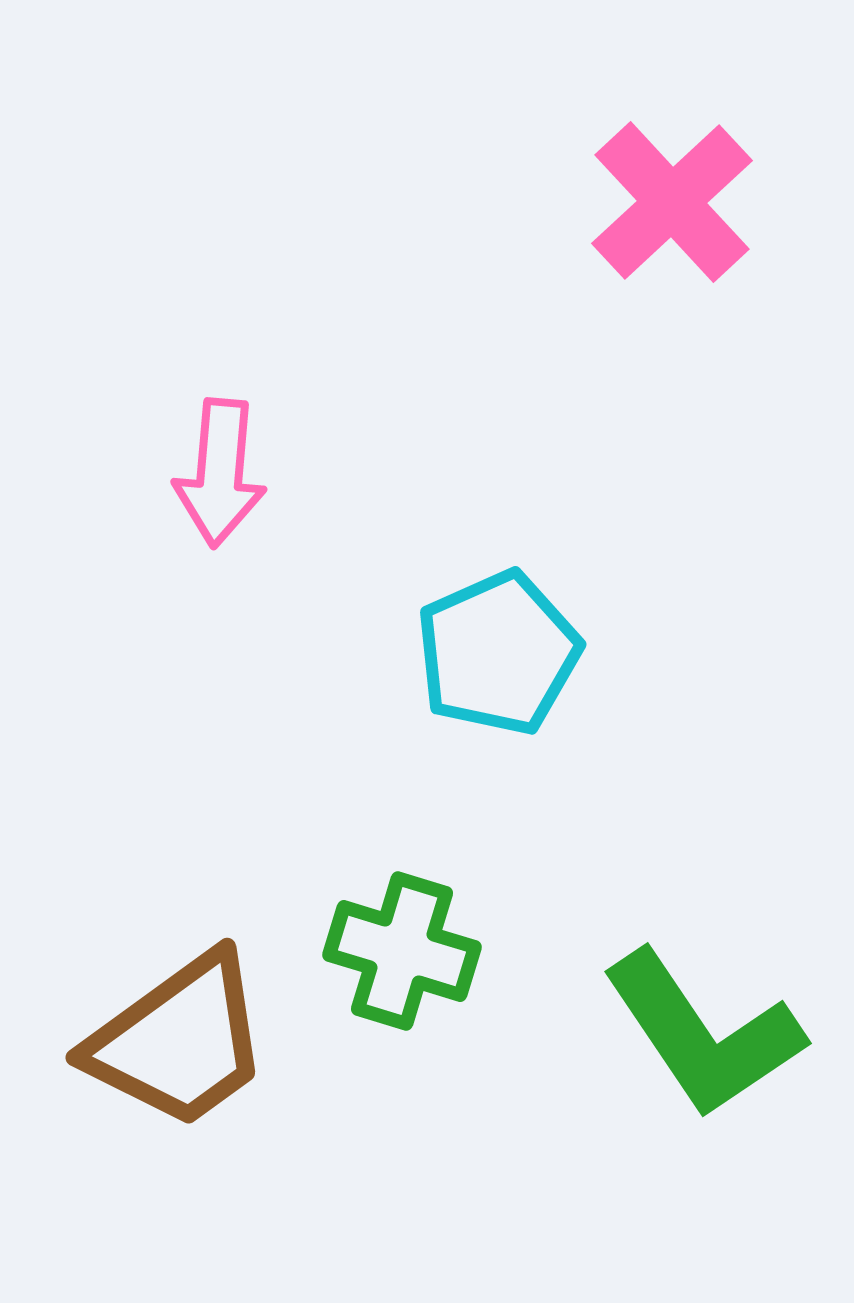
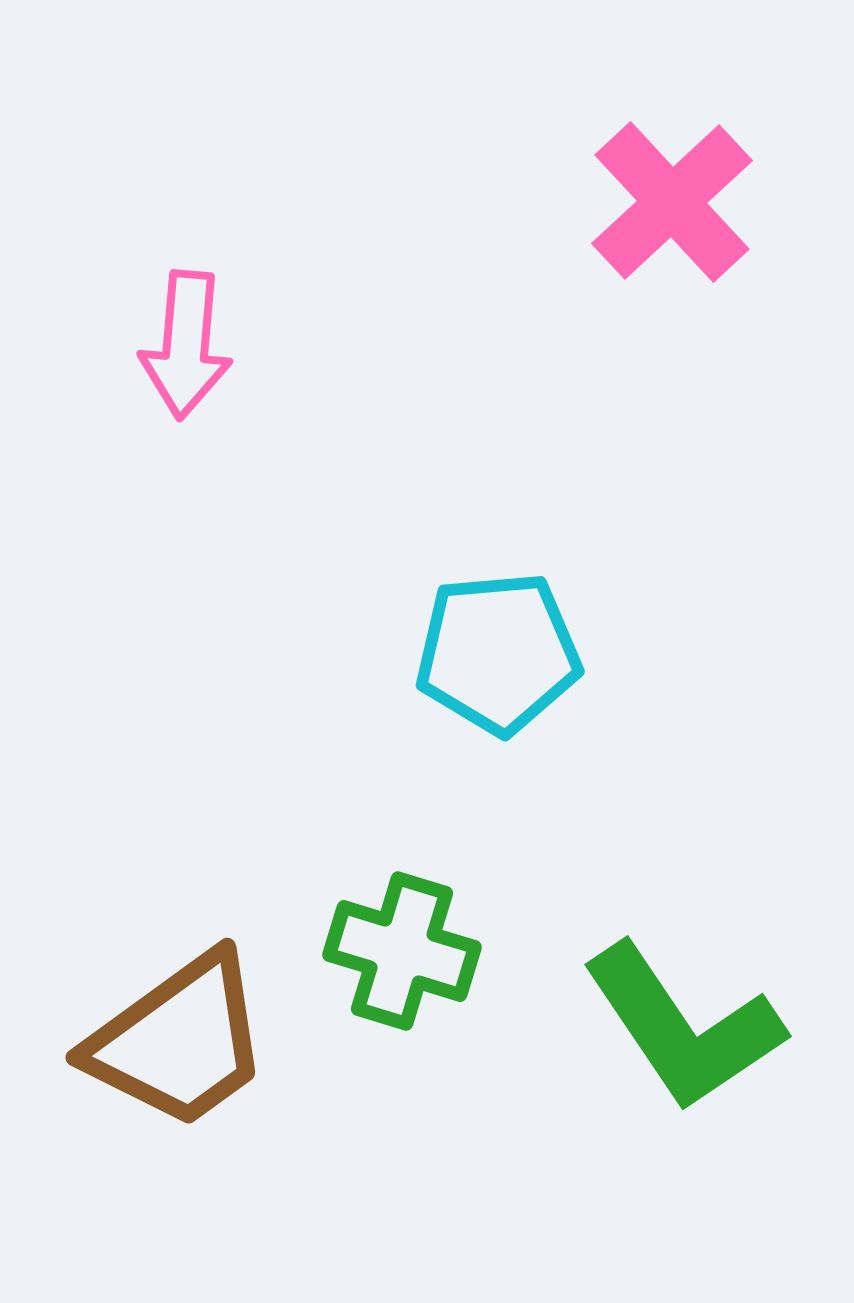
pink arrow: moved 34 px left, 128 px up
cyan pentagon: rotated 19 degrees clockwise
green L-shape: moved 20 px left, 7 px up
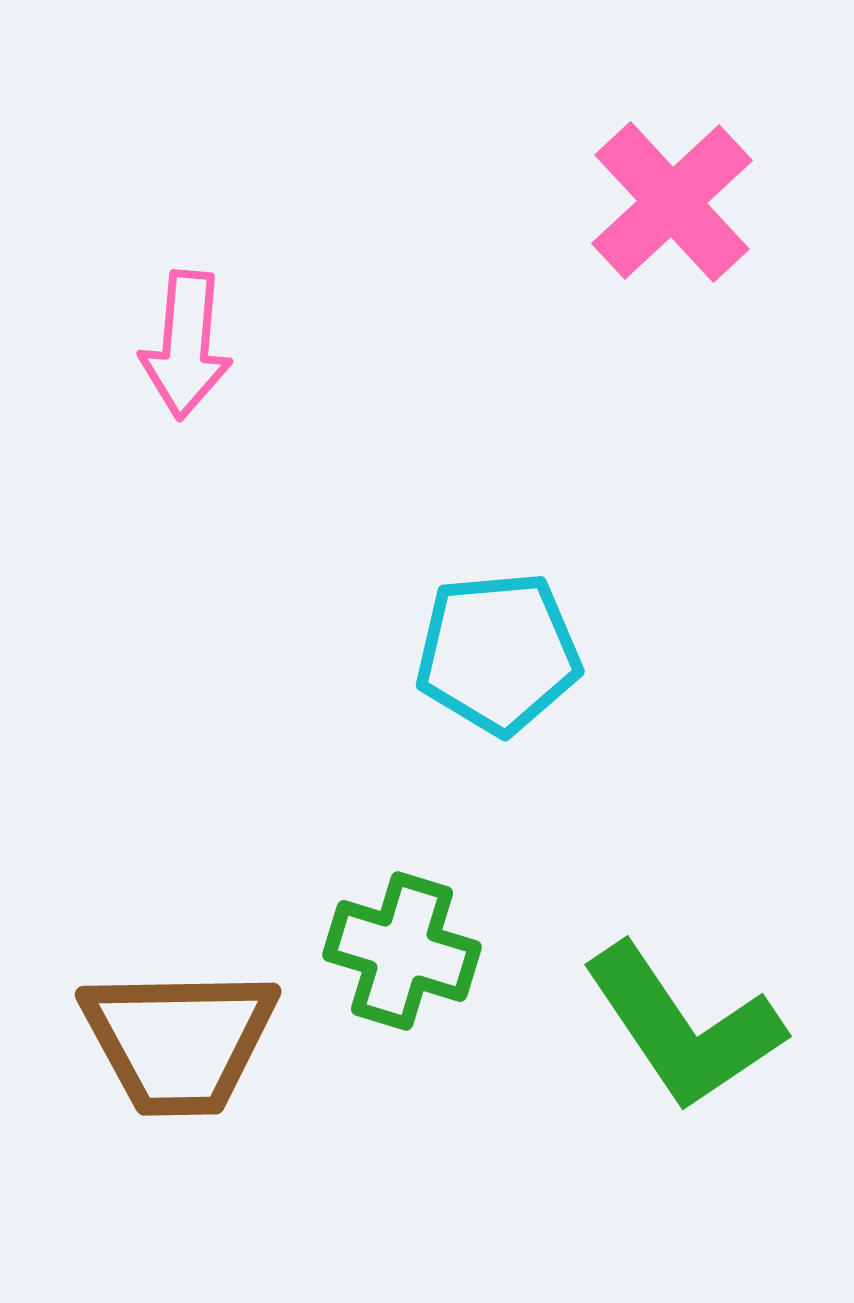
brown trapezoid: rotated 35 degrees clockwise
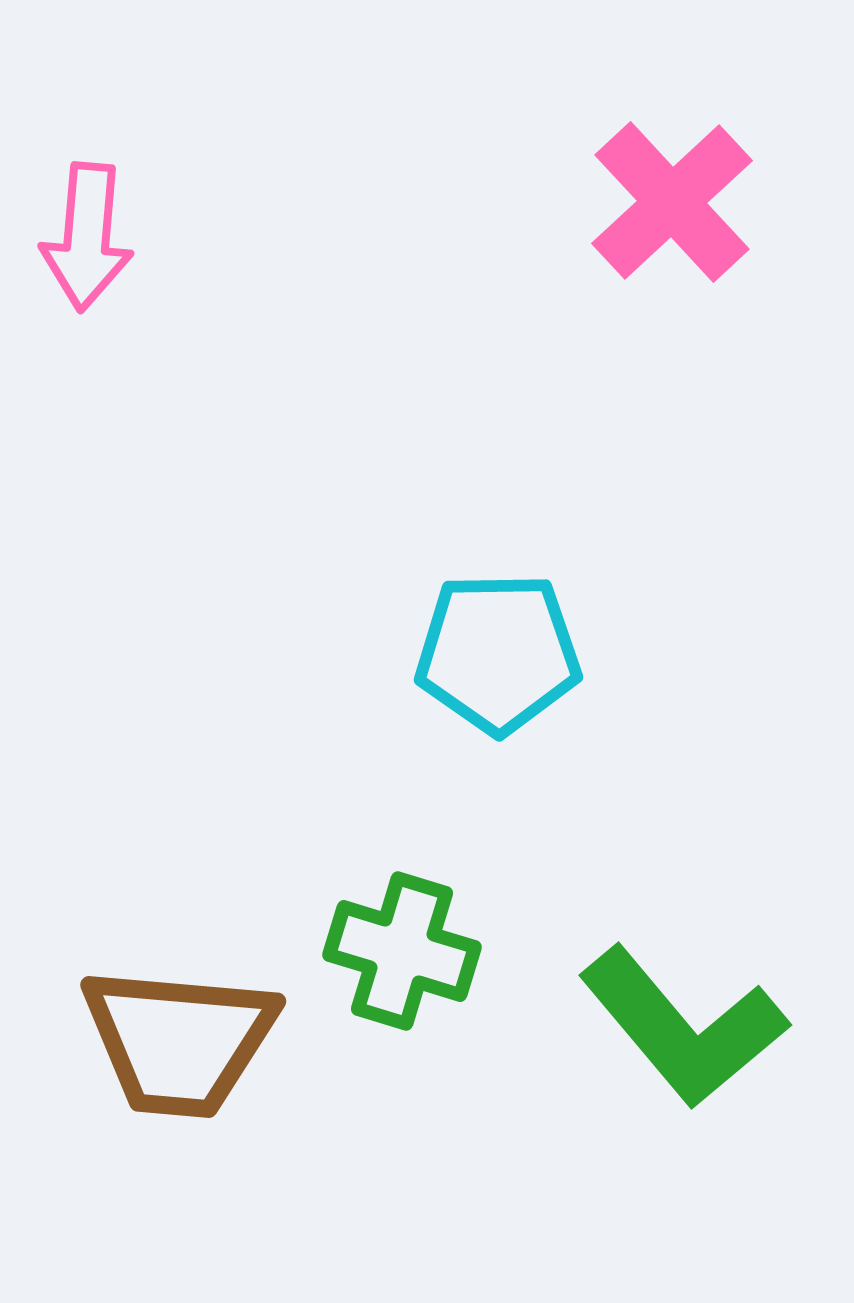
pink arrow: moved 99 px left, 108 px up
cyan pentagon: rotated 4 degrees clockwise
green L-shape: rotated 6 degrees counterclockwise
brown trapezoid: rotated 6 degrees clockwise
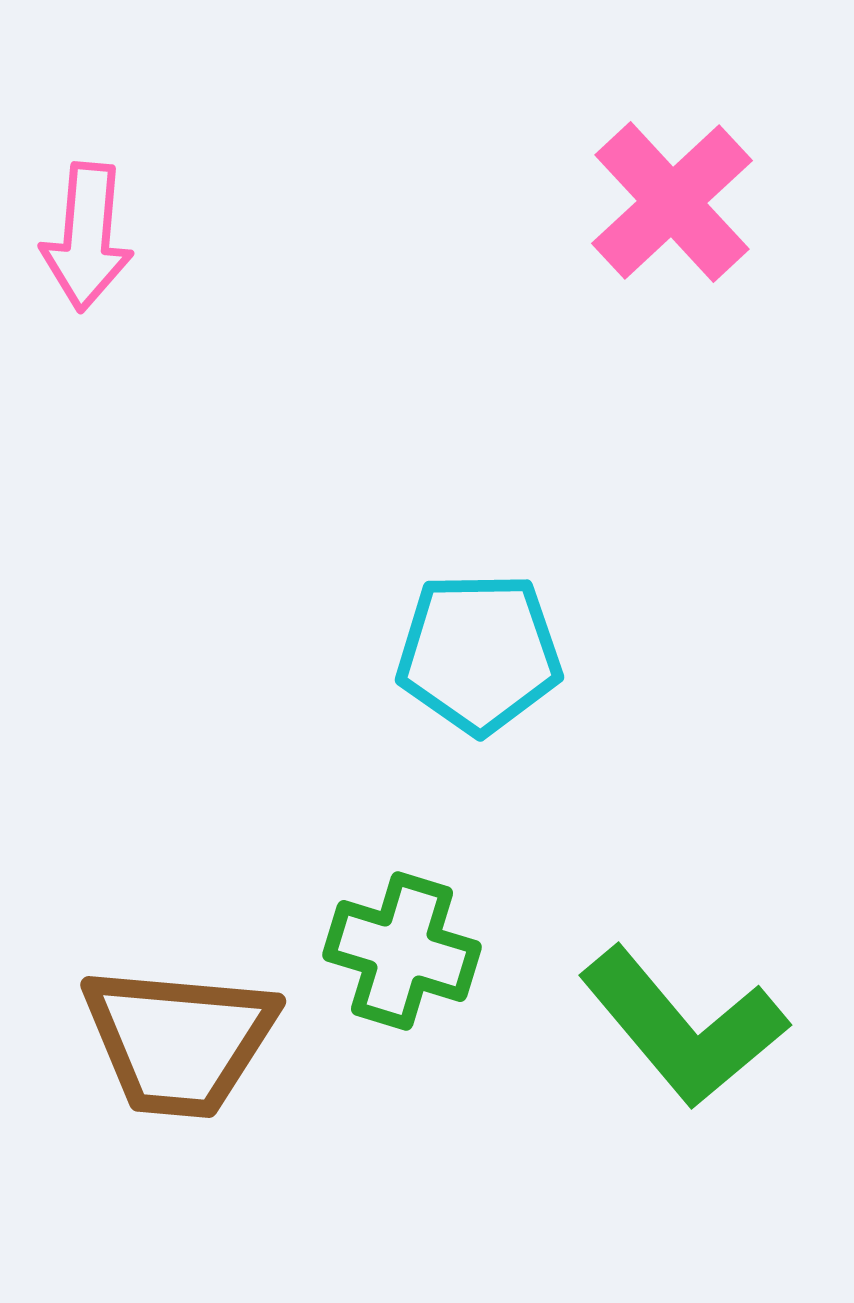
cyan pentagon: moved 19 px left
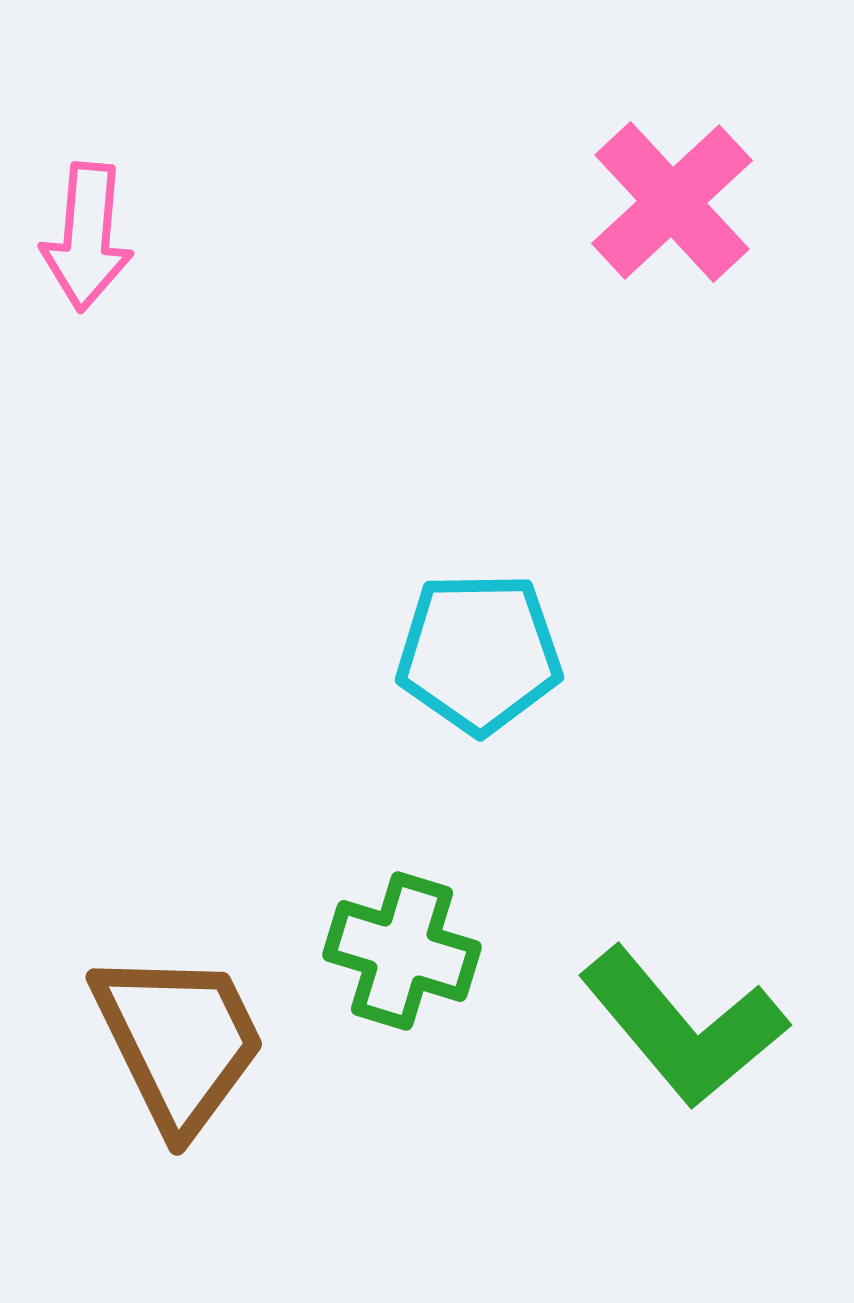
brown trapezoid: rotated 121 degrees counterclockwise
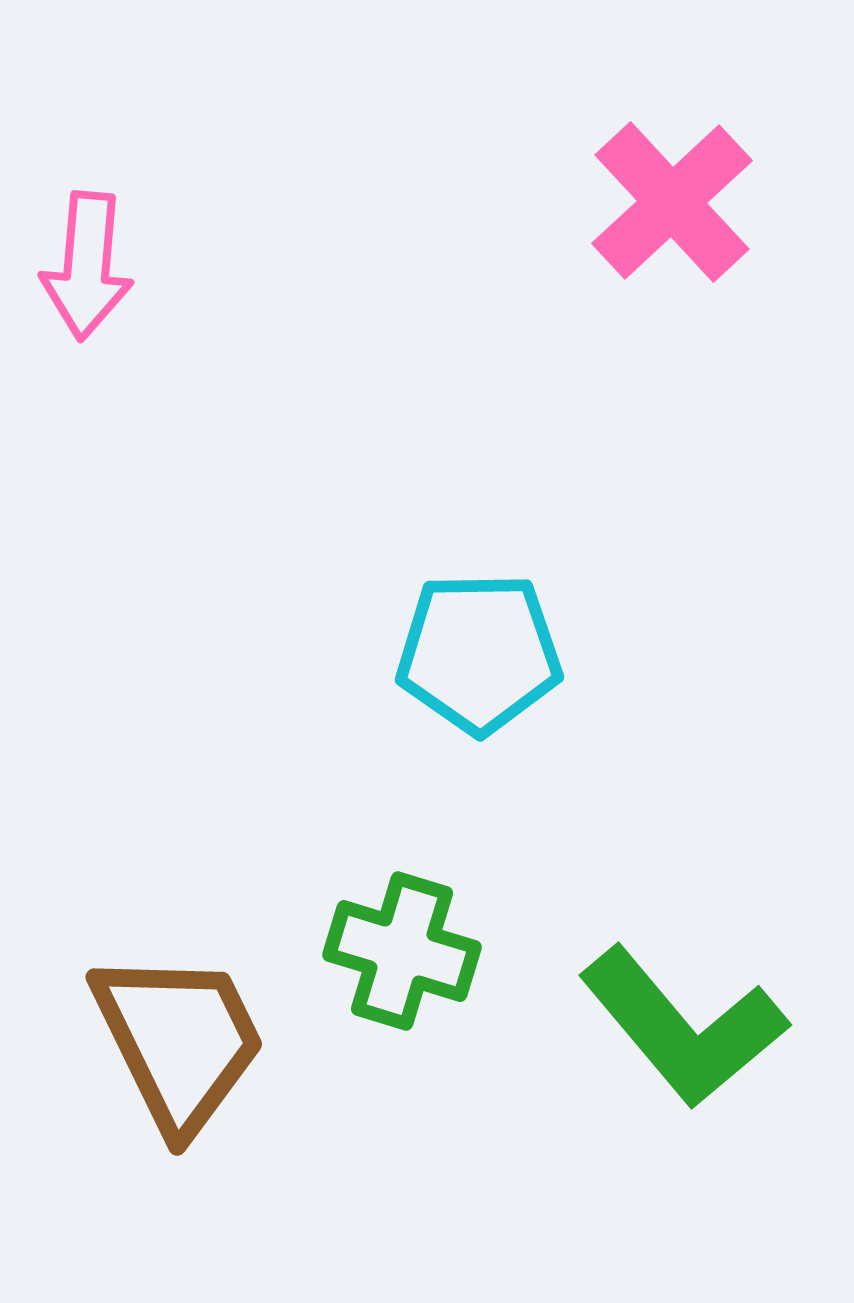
pink arrow: moved 29 px down
